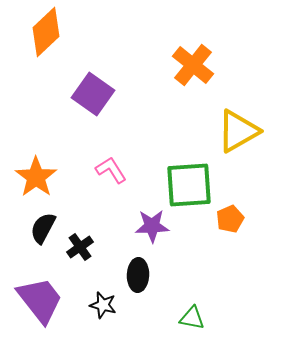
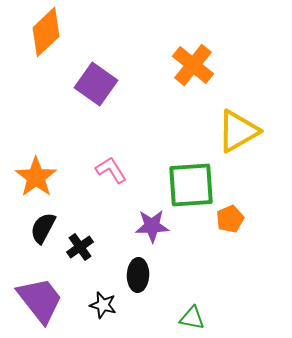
purple square: moved 3 px right, 10 px up
green square: moved 2 px right
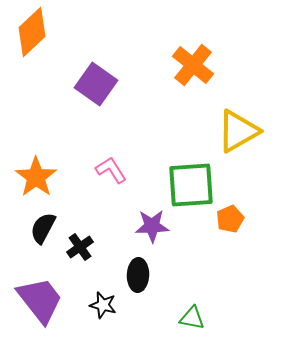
orange diamond: moved 14 px left
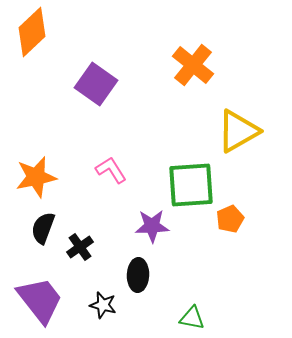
orange star: rotated 24 degrees clockwise
black semicircle: rotated 8 degrees counterclockwise
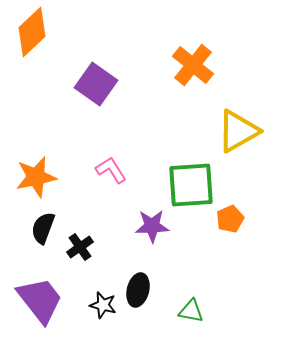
black ellipse: moved 15 px down; rotated 12 degrees clockwise
green triangle: moved 1 px left, 7 px up
